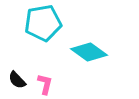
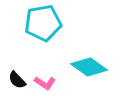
cyan diamond: moved 15 px down
pink L-shape: moved 1 px up; rotated 110 degrees clockwise
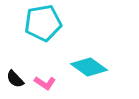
black semicircle: moved 2 px left, 1 px up
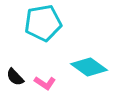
black semicircle: moved 2 px up
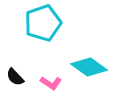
cyan pentagon: rotated 9 degrees counterclockwise
pink L-shape: moved 6 px right
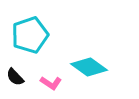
cyan pentagon: moved 13 px left, 12 px down
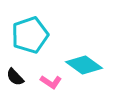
cyan diamond: moved 5 px left, 2 px up
pink L-shape: moved 1 px up
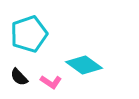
cyan pentagon: moved 1 px left, 1 px up
black semicircle: moved 4 px right
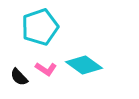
cyan pentagon: moved 11 px right, 7 px up
pink L-shape: moved 5 px left, 13 px up
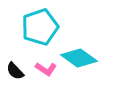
cyan diamond: moved 5 px left, 7 px up
black semicircle: moved 4 px left, 6 px up
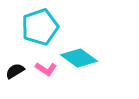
black semicircle: rotated 102 degrees clockwise
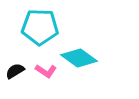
cyan pentagon: rotated 21 degrees clockwise
pink L-shape: moved 2 px down
